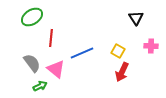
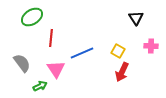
gray semicircle: moved 10 px left
pink triangle: rotated 18 degrees clockwise
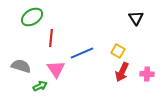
pink cross: moved 4 px left, 28 px down
gray semicircle: moved 1 px left, 3 px down; rotated 36 degrees counterclockwise
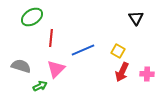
blue line: moved 1 px right, 3 px up
pink triangle: rotated 18 degrees clockwise
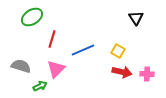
red line: moved 1 px right, 1 px down; rotated 12 degrees clockwise
red arrow: rotated 102 degrees counterclockwise
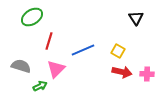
red line: moved 3 px left, 2 px down
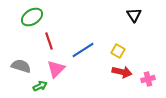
black triangle: moved 2 px left, 3 px up
red line: rotated 36 degrees counterclockwise
blue line: rotated 10 degrees counterclockwise
pink cross: moved 1 px right, 5 px down; rotated 16 degrees counterclockwise
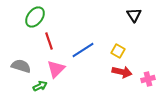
green ellipse: moved 3 px right; rotated 20 degrees counterclockwise
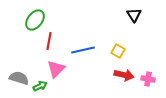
green ellipse: moved 3 px down
red line: rotated 30 degrees clockwise
blue line: rotated 20 degrees clockwise
gray semicircle: moved 2 px left, 12 px down
red arrow: moved 2 px right, 3 px down
pink cross: rotated 24 degrees clockwise
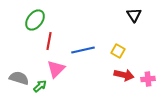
pink cross: rotated 16 degrees counterclockwise
green arrow: rotated 16 degrees counterclockwise
